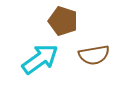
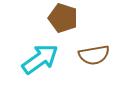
brown pentagon: moved 3 px up
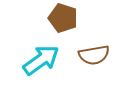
cyan arrow: moved 1 px right, 1 px down
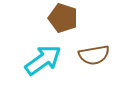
cyan arrow: moved 2 px right
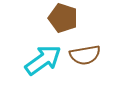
brown semicircle: moved 9 px left
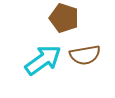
brown pentagon: moved 1 px right
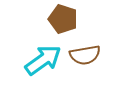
brown pentagon: moved 1 px left, 1 px down
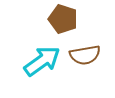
cyan arrow: moved 1 px left, 1 px down
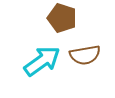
brown pentagon: moved 1 px left, 1 px up
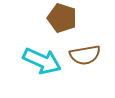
cyan arrow: rotated 60 degrees clockwise
